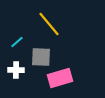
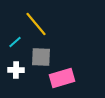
yellow line: moved 13 px left
cyan line: moved 2 px left
pink rectangle: moved 2 px right
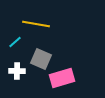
yellow line: rotated 40 degrees counterclockwise
gray square: moved 2 px down; rotated 20 degrees clockwise
white cross: moved 1 px right, 1 px down
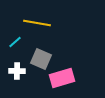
yellow line: moved 1 px right, 1 px up
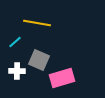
gray square: moved 2 px left, 1 px down
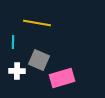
cyan line: moved 2 px left; rotated 48 degrees counterclockwise
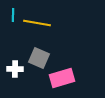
cyan line: moved 27 px up
gray square: moved 2 px up
white cross: moved 2 px left, 2 px up
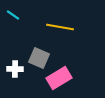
cyan line: rotated 56 degrees counterclockwise
yellow line: moved 23 px right, 4 px down
pink rectangle: moved 3 px left; rotated 15 degrees counterclockwise
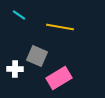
cyan line: moved 6 px right
gray square: moved 2 px left, 2 px up
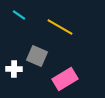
yellow line: rotated 20 degrees clockwise
white cross: moved 1 px left
pink rectangle: moved 6 px right, 1 px down
